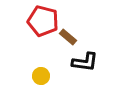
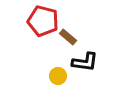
yellow circle: moved 17 px right
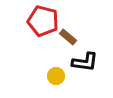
yellow circle: moved 2 px left
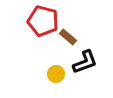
black L-shape: rotated 28 degrees counterclockwise
yellow circle: moved 2 px up
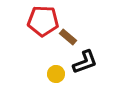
red pentagon: rotated 12 degrees counterclockwise
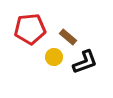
red pentagon: moved 13 px left, 8 px down; rotated 8 degrees counterclockwise
yellow circle: moved 2 px left, 17 px up
